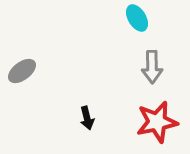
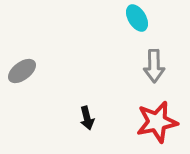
gray arrow: moved 2 px right, 1 px up
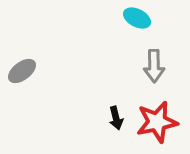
cyan ellipse: rotated 32 degrees counterclockwise
black arrow: moved 29 px right
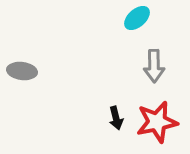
cyan ellipse: rotated 68 degrees counterclockwise
gray ellipse: rotated 44 degrees clockwise
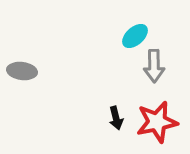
cyan ellipse: moved 2 px left, 18 px down
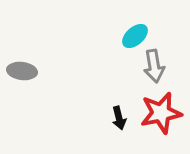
gray arrow: rotated 8 degrees counterclockwise
black arrow: moved 3 px right
red star: moved 4 px right, 9 px up
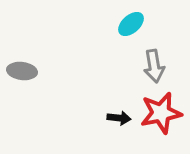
cyan ellipse: moved 4 px left, 12 px up
black arrow: rotated 70 degrees counterclockwise
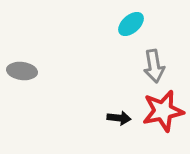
red star: moved 2 px right, 2 px up
